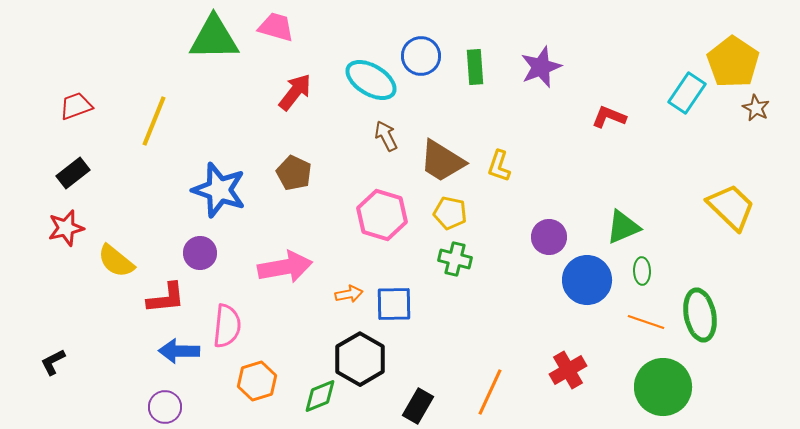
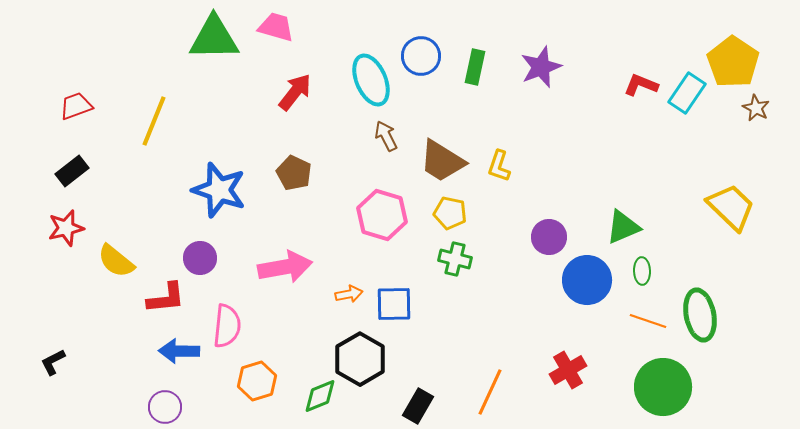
green rectangle at (475, 67): rotated 16 degrees clockwise
cyan ellipse at (371, 80): rotated 36 degrees clockwise
red L-shape at (609, 117): moved 32 px right, 32 px up
black rectangle at (73, 173): moved 1 px left, 2 px up
purple circle at (200, 253): moved 5 px down
orange line at (646, 322): moved 2 px right, 1 px up
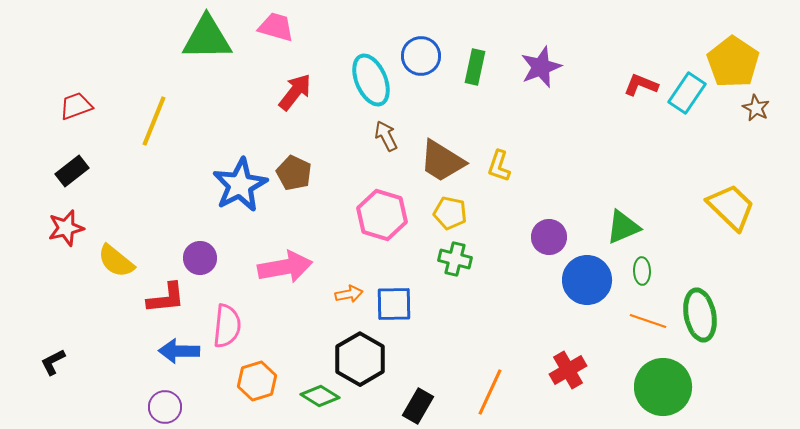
green triangle at (214, 38): moved 7 px left
blue star at (219, 190): moved 21 px right, 5 px up; rotated 26 degrees clockwise
green diamond at (320, 396): rotated 54 degrees clockwise
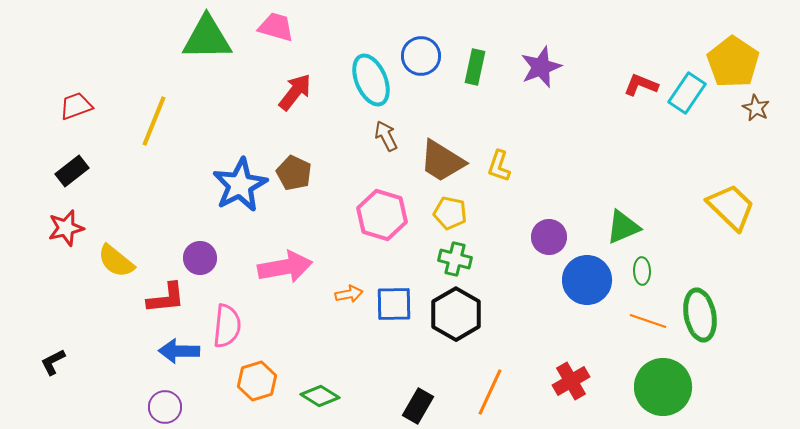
black hexagon at (360, 359): moved 96 px right, 45 px up
red cross at (568, 370): moved 3 px right, 11 px down
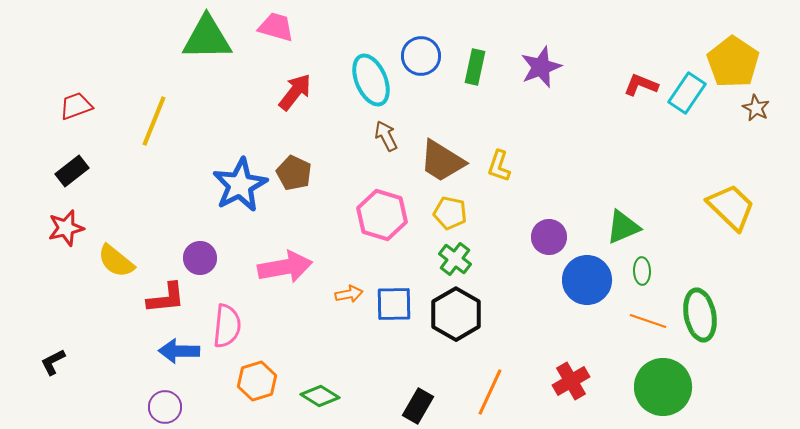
green cross at (455, 259): rotated 24 degrees clockwise
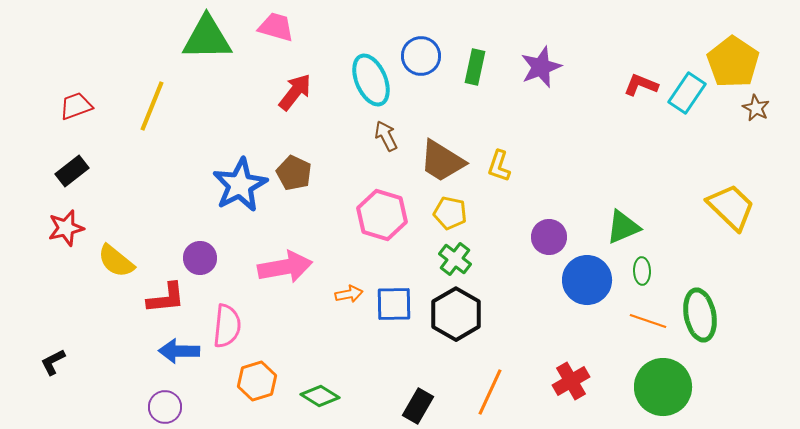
yellow line at (154, 121): moved 2 px left, 15 px up
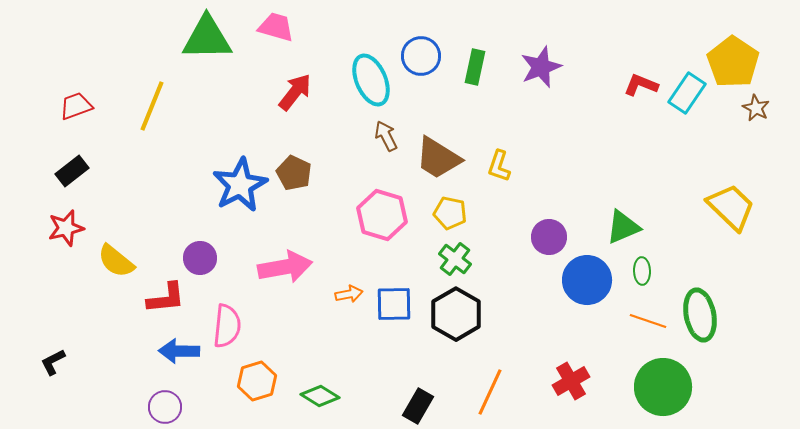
brown trapezoid at (442, 161): moved 4 px left, 3 px up
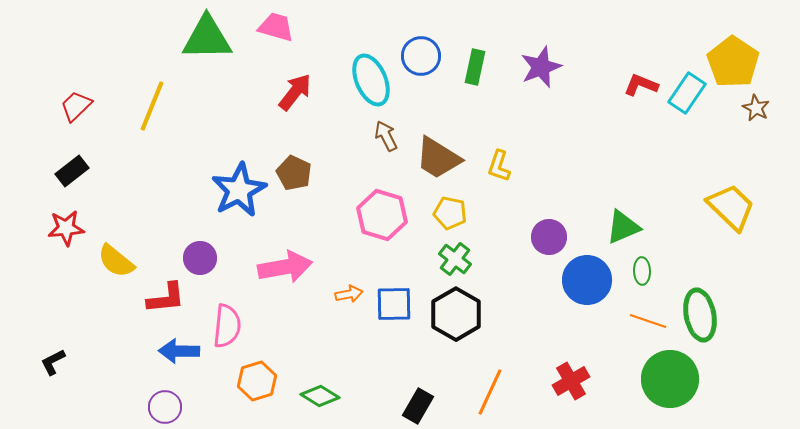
red trapezoid at (76, 106): rotated 24 degrees counterclockwise
blue star at (240, 185): moved 1 px left, 5 px down
red star at (66, 228): rotated 9 degrees clockwise
green circle at (663, 387): moved 7 px right, 8 px up
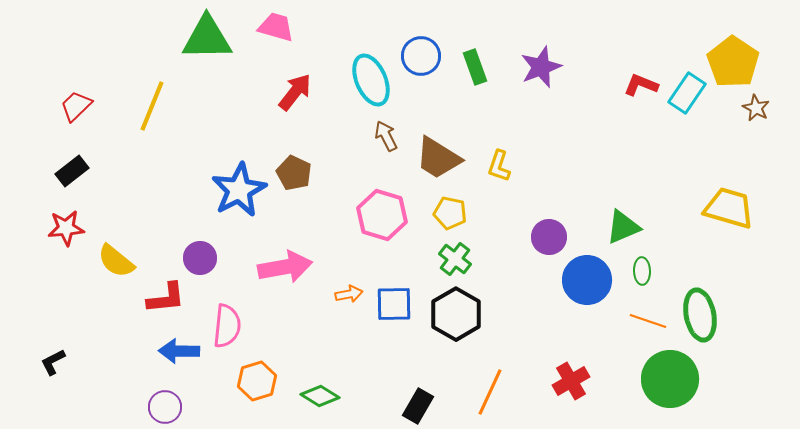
green rectangle at (475, 67): rotated 32 degrees counterclockwise
yellow trapezoid at (731, 207): moved 2 px left, 1 px down; rotated 28 degrees counterclockwise
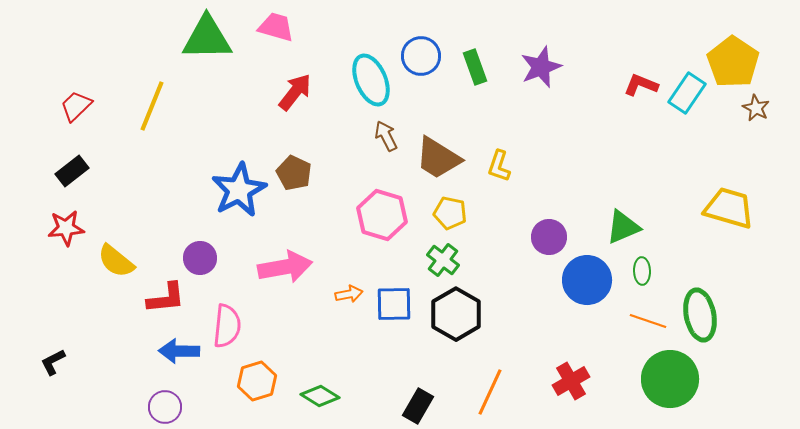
green cross at (455, 259): moved 12 px left, 1 px down
